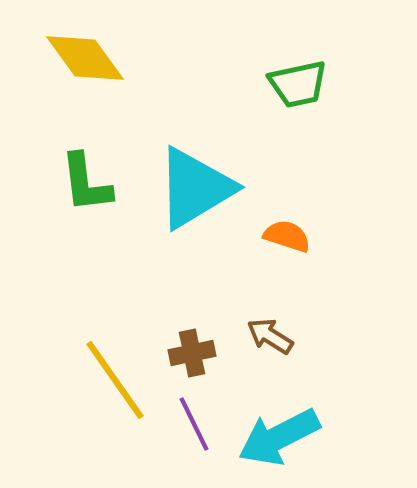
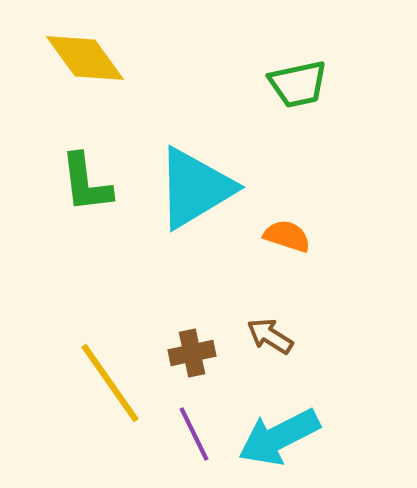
yellow line: moved 5 px left, 3 px down
purple line: moved 10 px down
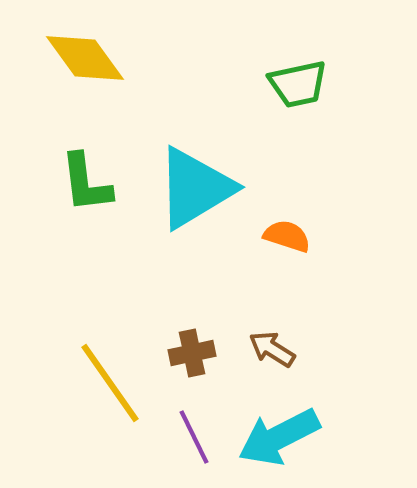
brown arrow: moved 2 px right, 13 px down
purple line: moved 3 px down
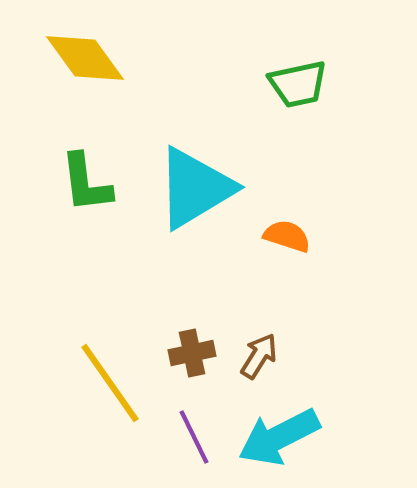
brown arrow: moved 13 px left, 7 px down; rotated 90 degrees clockwise
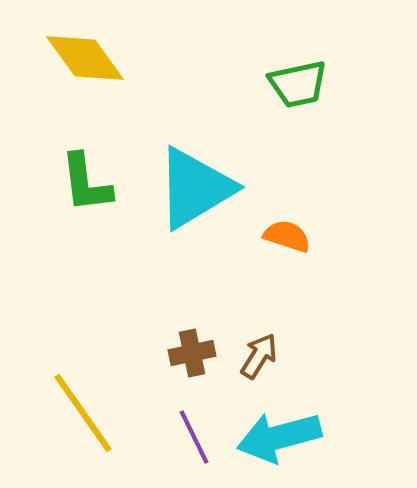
yellow line: moved 27 px left, 30 px down
cyan arrow: rotated 12 degrees clockwise
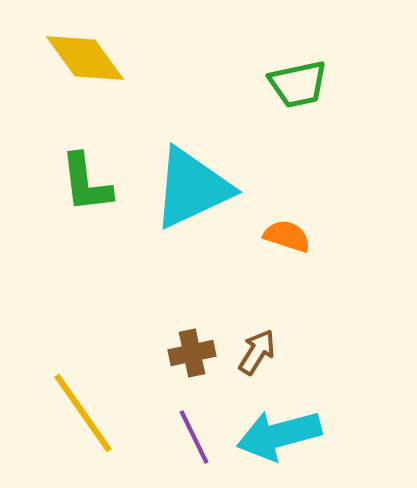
cyan triangle: moved 3 px left; rotated 6 degrees clockwise
brown arrow: moved 2 px left, 4 px up
cyan arrow: moved 2 px up
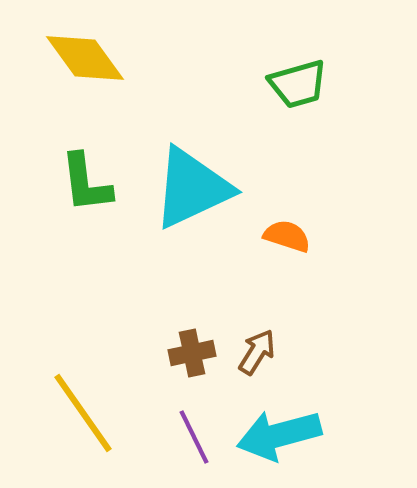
green trapezoid: rotated 4 degrees counterclockwise
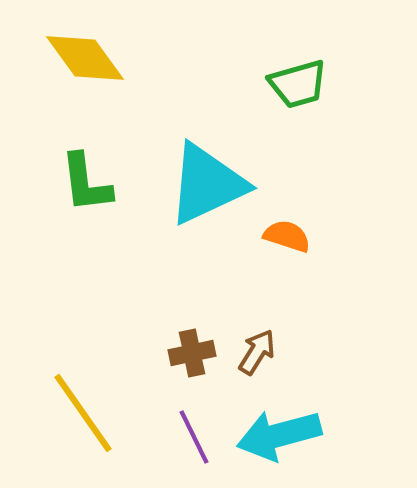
cyan triangle: moved 15 px right, 4 px up
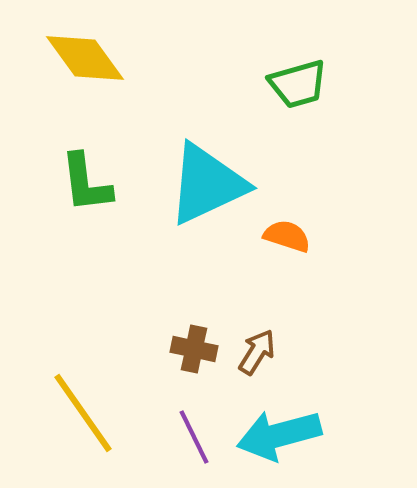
brown cross: moved 2 px right, 4 px up; rotated 24 degrees clockwise
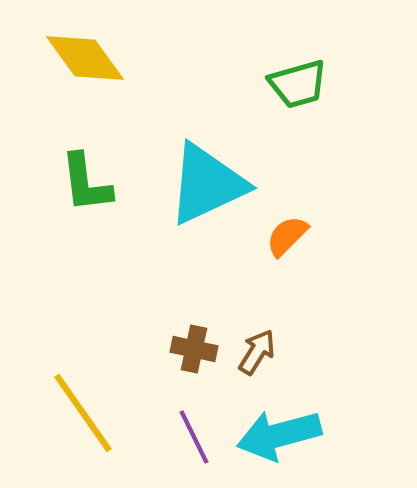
orange semicircle: rotated 63 degrees counterclockwise
